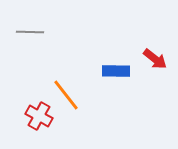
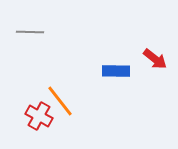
orange line: moved 6 px left, 6 px down
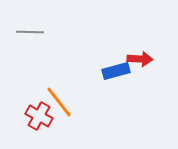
red arrow: moved 15 px left; rotated 35 degrees counterclockwise
blue rectangle: rotated 16 degrees counterclockwise
orange line: moved 1 px left, 1 px down
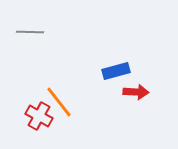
red arrow: moved 4 px left, 33 px down
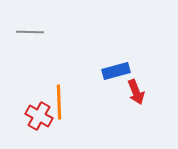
red arrow: rotated 65 degrees clockwise
orange line: rotated 36 degrees clockwise
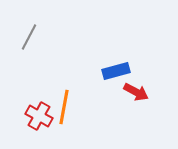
gray line: moved 1 px left, 5 px down; rotated 64 degrees counterclockwise
red arrow: rotated 40 degrees counterclockwise
orange line: moved 5 px right, 5 px down; rotated 12 degrees clockwise
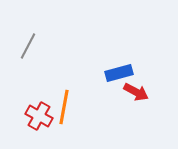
gray line: moved 1 px left, 9 px down
blue rectangle: moved 3 px right, 2 px down
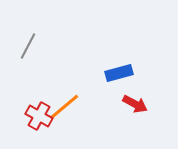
red arrow: moved 1 px left, 12 px down
orange line: rotated 40 degrees clockwise
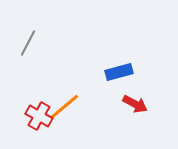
gray line: moved 3 px up
blue rectangle: moved 1 px up
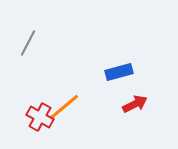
red arrow: rotated 55 degrees counterclockwise
red cross: moved 1 px right, 1 px down
